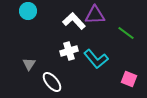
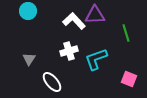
green line: rotated 36 degrees clockwise
cyan L-shape: rotated 110 degrees clockwise
gray triangle: moved 5 px up
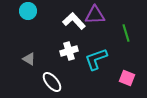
gray triangle: rotated 32 degrees counterclockwise
pink square: moved 2 px left, 1 px up
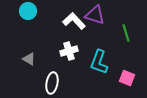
purple triangle: rotated 20 degrees clockwise
cyan L-shape: moved 3 px right, 3 px down; rotated 50 degrees counterclockwise
white ellipse: moved 1 px down; rotated 50 degrees clockwise
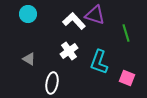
cyan circle: moved 3 px down
white cross: rotated 18 degrees counterclockwise
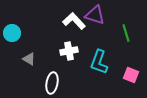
cyan circle: moved 16 px left, 19 px down
white cross: rotated 24 degrees clockwise
pink square: moved 4 px right, 3 px up
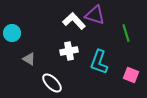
white ellipse: rotated 55 degrees counterclockwise
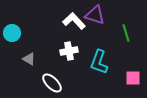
pink square: moved 2 px right, 3 px down; rotated 21 degrees counterclockwise
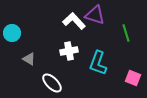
cyan L-shape: moved 1 px left, 1 px down
pink square: rotated 21 degrees clockwise
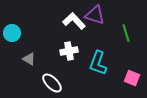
pink square: moved 1 px left
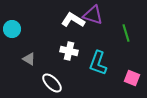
purple triangle: moved 2 px left
white L-shape: moved 1 px left, 1 px up; rotated 15 degrees counterclockwise
cyan circle: moved 4 px up
white cross: rotated 24 degrees clockwise
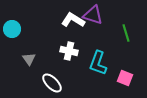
gray triangle: rotated 24 degrees clockwise
pink square: moved 7 px left
